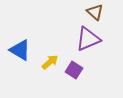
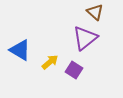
purple triangle: moved 3 px left, 1 px up; rotated 16 degrees counterclockwise
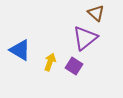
brown triangle: moved 1 px right, 1 px down
yellow arrow: rotated 30 degrees counterclockwise
purple square: moved 4 px up
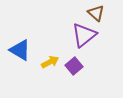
purple triangle: moved 1 px left, 3 px up
yellow arrow: rotated 42 degrees clockwise
purple square: rotated 18 degrees clockwise
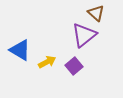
yellow arrow: moved 3 px left
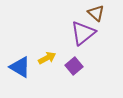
purple triangle: moved 1 px left, 2 px up
blue triangle: moved 17 px down
yellow arrow: moved 4 px up
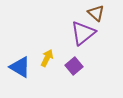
yellow arrow: rotated 36 degrees counterclockwise
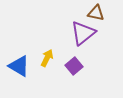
brown triangle: rotated 30 degrees counterclockwise
blue triangle: moved 1 px left, 1 px up
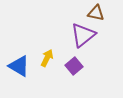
purple triangle: moved 2 px down
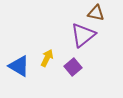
purple square: moved 1 px left, 1 px down
